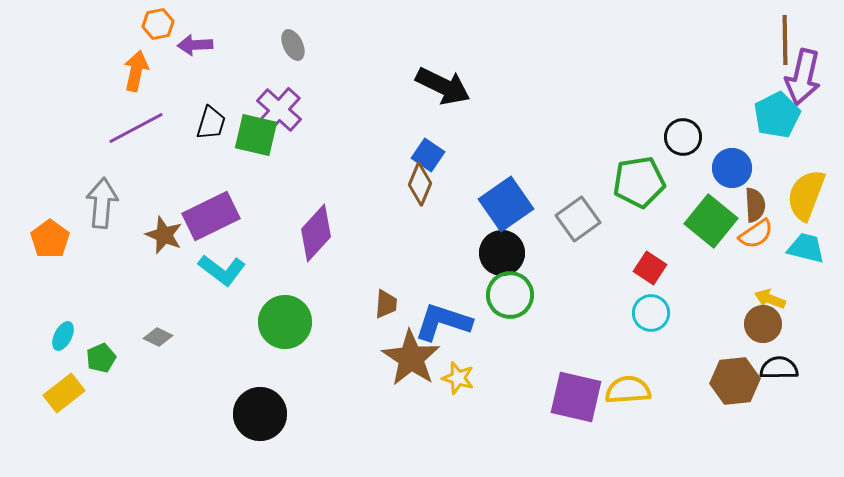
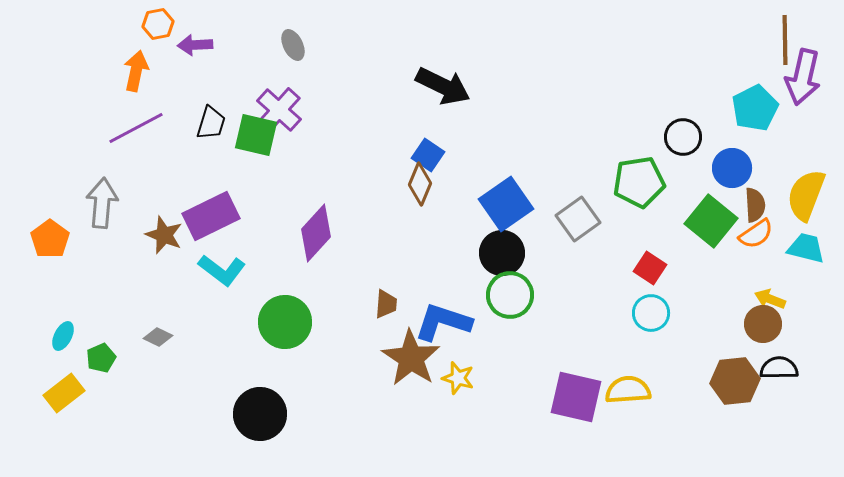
cyan pentagon at (777, 115): moved 22 px left, 7 px up
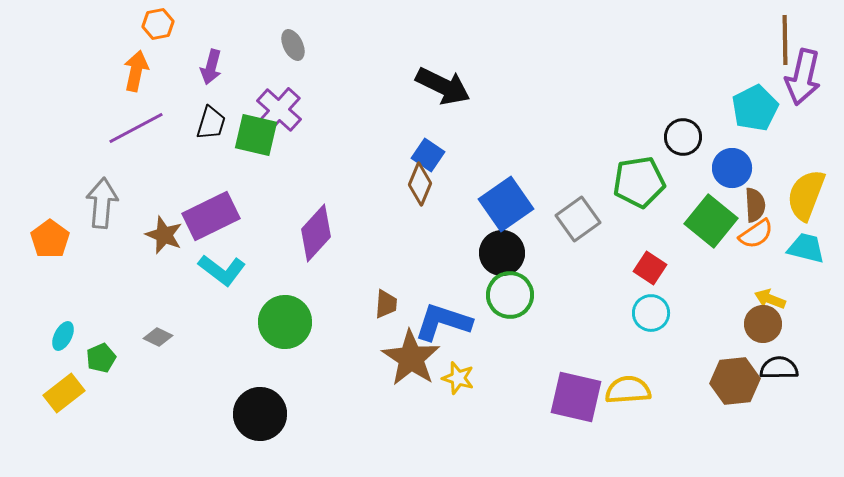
purple arrow at (195, 45): moved 16 px right, 22 px down; rotated 72 degrees counterclockwise
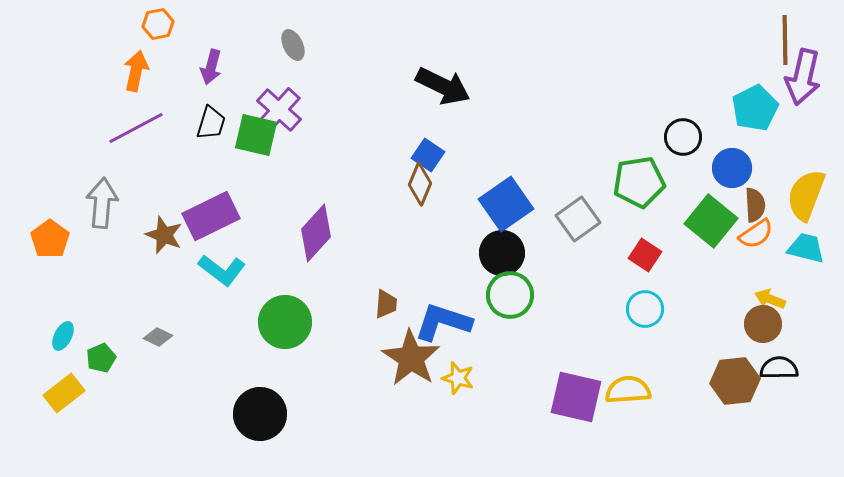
red square at (650, 268): moved 5 px left, 13 px up
cyan circle at (651, 313): moved 6 px left, 4 px up
